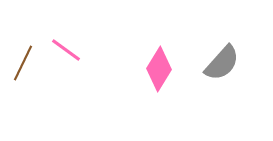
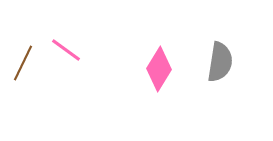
gray semicircle: moved 2 px left, 1 px up; rotated 33 degrees counterclockwise
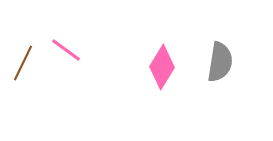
pink diamond: moved 3 px right, 2 px up
